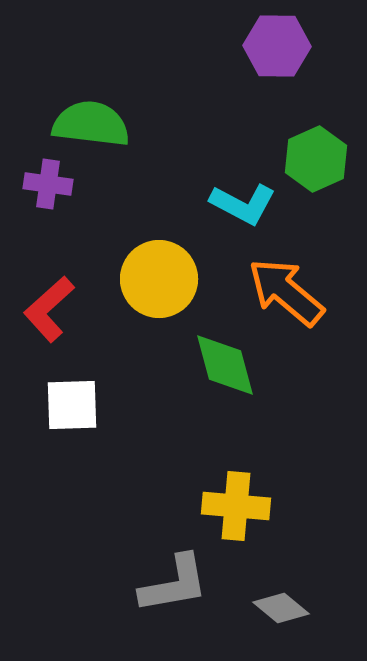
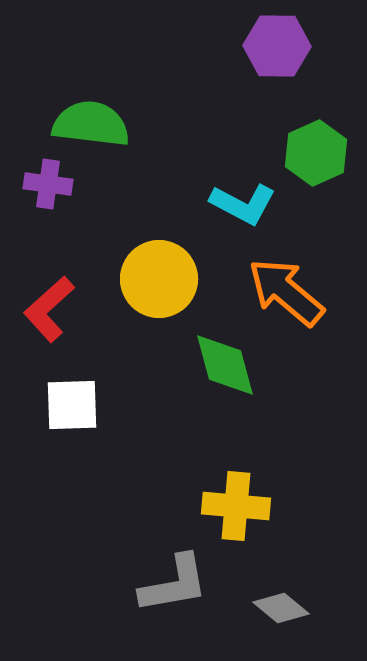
green hexagon: moved 6 px up
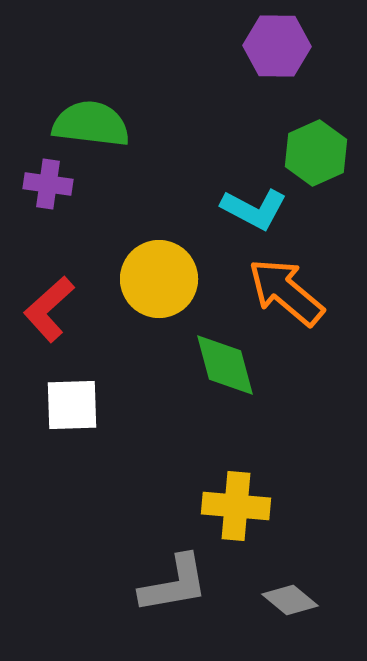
cyan L-shape: moved 11 px right, 5 px down
gray diamond: moved 9 px right, 8 px up
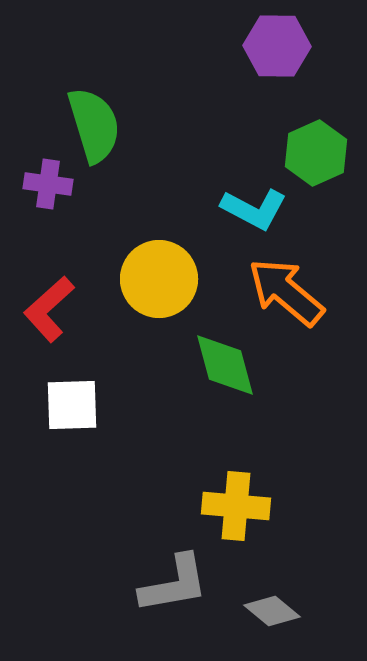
green semicircle: moved 3 px right, 1 px down; rotated 66 degrees clockwise
gray diamond: moved 18 px left, 11 px down
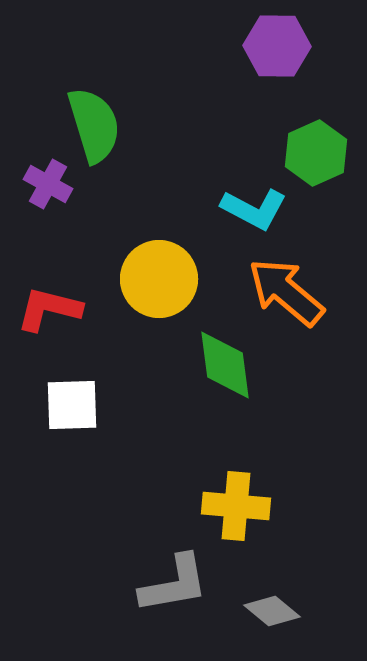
purple cross: rotated 21 degrees clockwise
red L-shape: rotated 56 degrees clockwise
green diamond: rotated 8 degrees clockwise
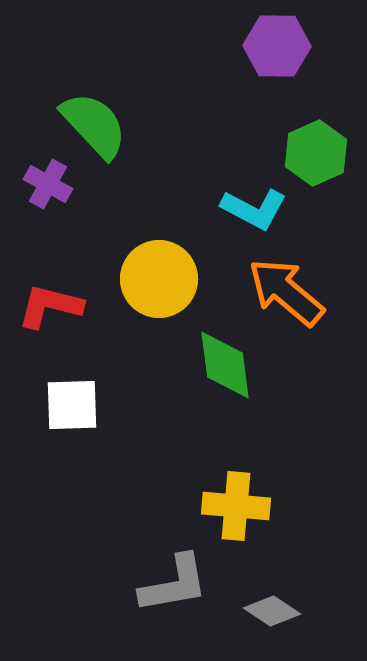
green semicircle: rotated 26 degrees counterclockwise
red L-shape: moved 1 px right, 3 px up
gray diamond: rotated 6 degrees counterclockwise
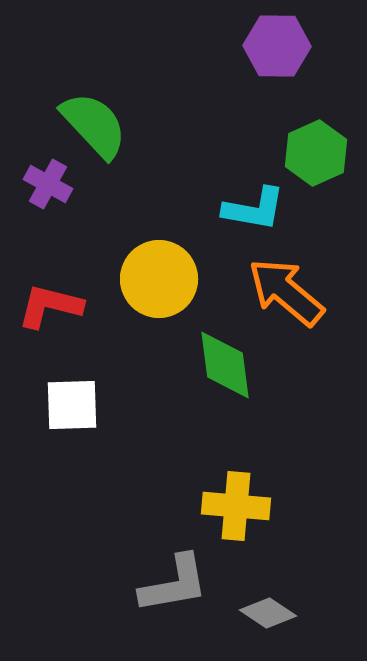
cyan L-shape: rotated 18 degrees counterclockwise
gray diamond: moved 4 px left, 2 px down
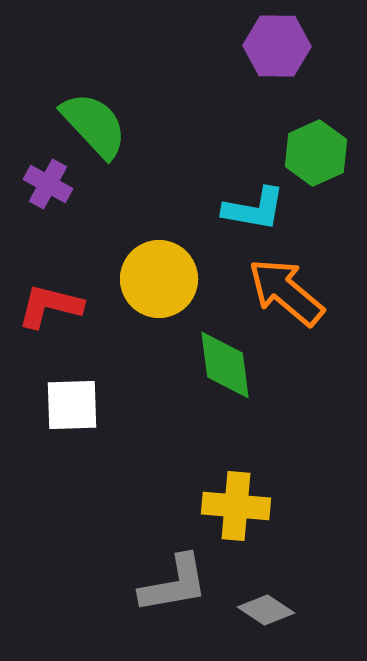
gray diamond: moved 2 px left, 3 px up
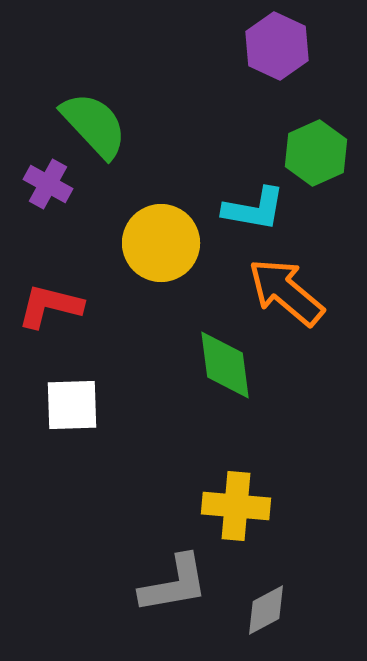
purple hexagon: rotated 24 degrees clockwise
yellow circle: moved 2 px right, 36 px up
gray diamond: rotated 62 degrees counterclockwise
